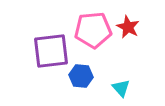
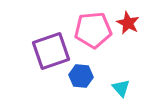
red star: moved 4 px up
purple square: rotated 12 degrees counterclockwise
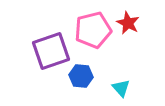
pink pentagon: rotated 9 degrees counterclockwise
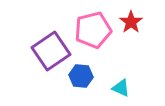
red star: moved 3 px right, 1 px up; rotated 10 degrees clockwise
purple square: rotated 15 degrees counterclockwise
cyan triangle: rotated 24 degrees counterclockwise
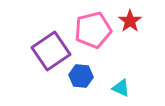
red star: moved 1 px left, 1 px up
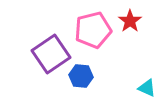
purple square: moved 3 px down
cyan triangle: moved 26 px right
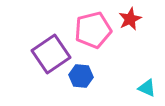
red star: moved 2 px up; rotated 10 degrees clockwise
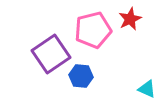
cyan triangle: moved 1 px down
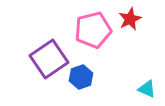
purple square: moved 2 px left, 5 px down
blue hexagon: moved 1 px down; rotated 25 degrees counterclockwise
